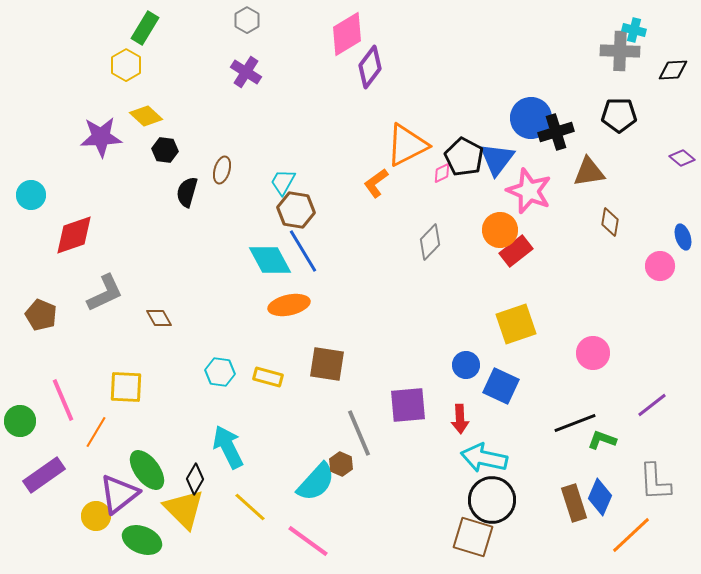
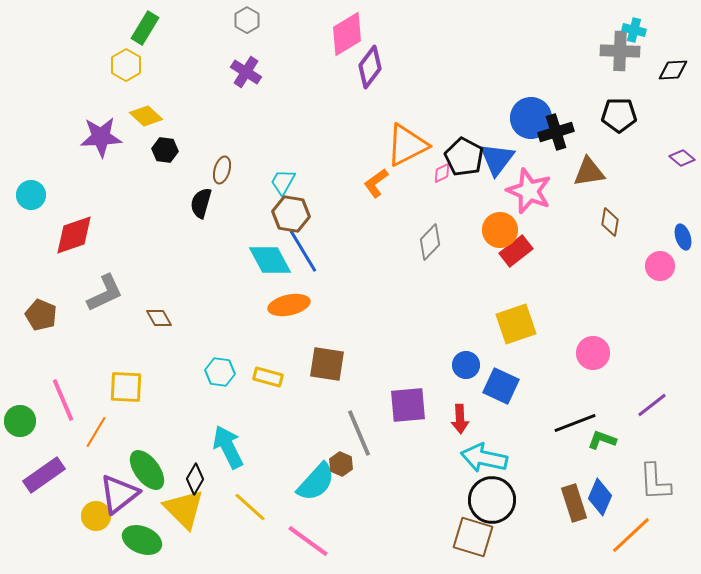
black semicircle at (187, 192): moved 14 px right, 11 px down
brown hexagon at (296, 210): moved 5 px left, 4 px down
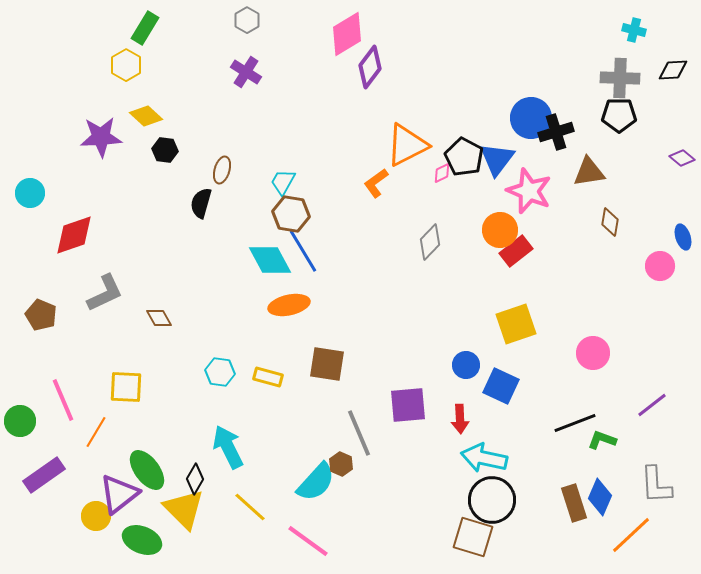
gray cross at (620, 51): moved 27 px down
cyan circle at (31, 195): moved 1 px left, 2 px up
gray L-shape at (655, 482): moved 1 px right, 3 px down
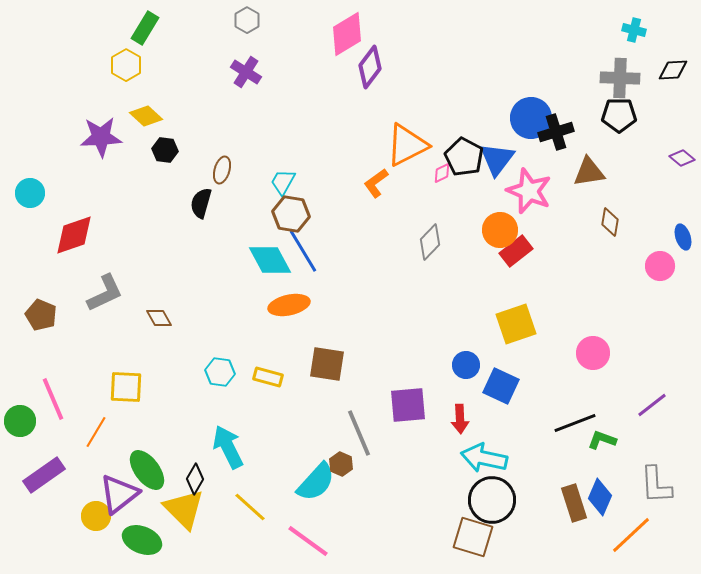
pink line at (63, 400): moved 10 px left, 1 px up
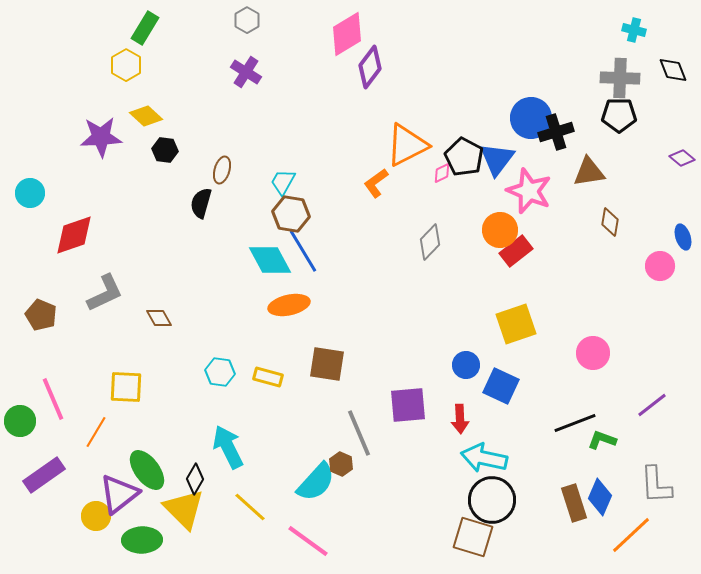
black diamond at (673, 70): rotated 72 degrees clockwise
green ellipse at (142, 540): rotated 24 degrees counterclockwise
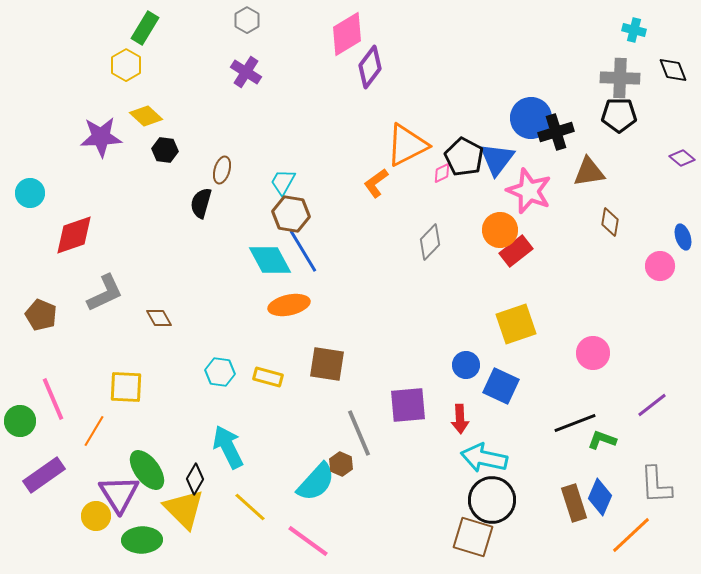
orange line at (96, 432): moved 2 px left, 1 px up
purple triangle at (119, 494): rotated 24 degrees counterclockwise
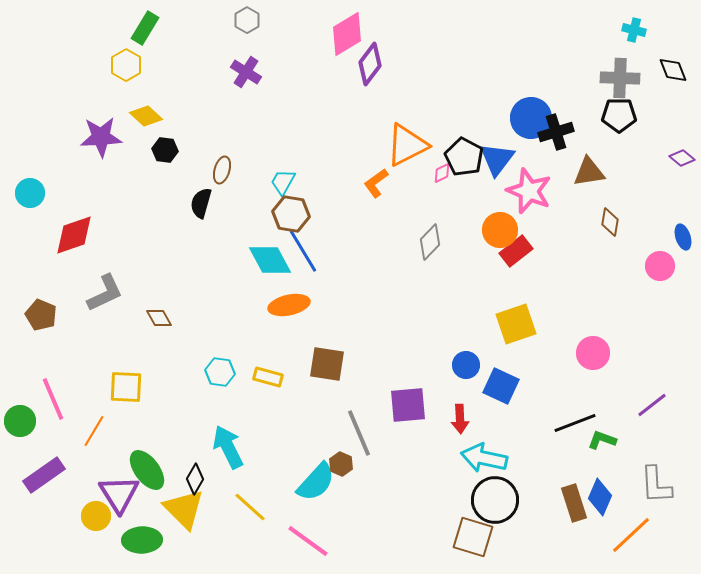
purple diamond at (370, 67): moved 3 px up
black circle at (492, 500): moved 3 px right
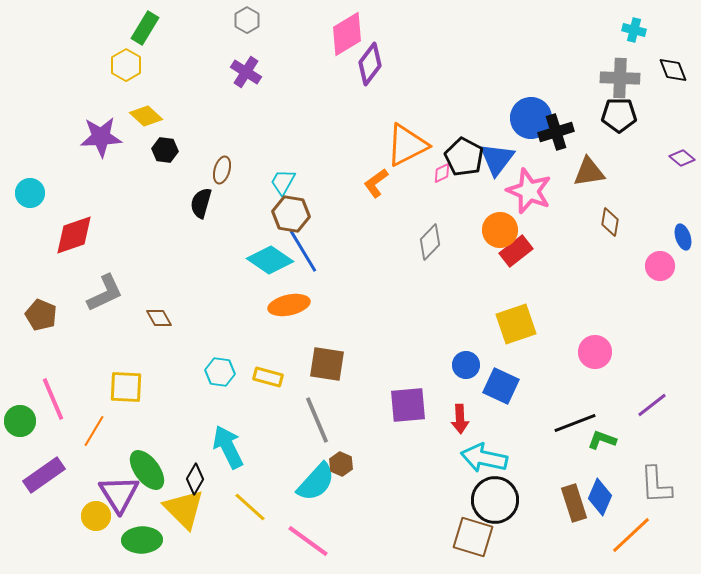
cyan diamond at (270, 260): rotated 27 degrees counterclockwise
pink circle at (593, 353): moved 2 px right, 1 px up
gray line at (359, 433): moved 42 px left, 13 px up
